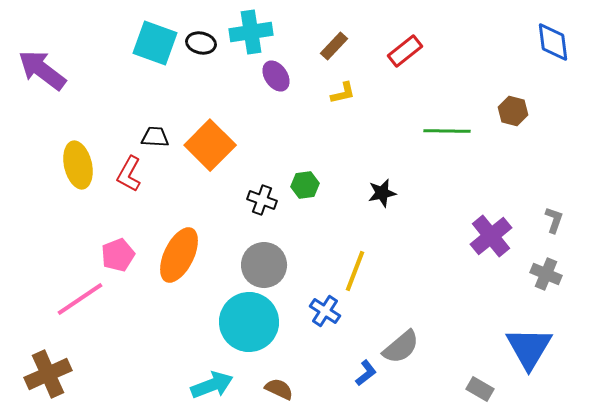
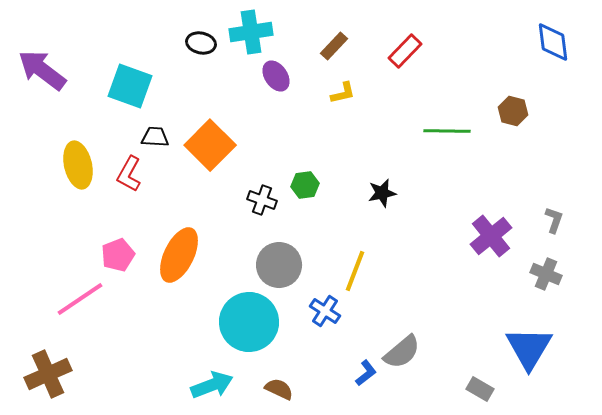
cyan square: moved 25 px left, 43 px down
red rectangle: rotated 8 degrees counterclockwise
gray circle: moved 15 px right
gray semicircle: moved 1 px right, 5 px down
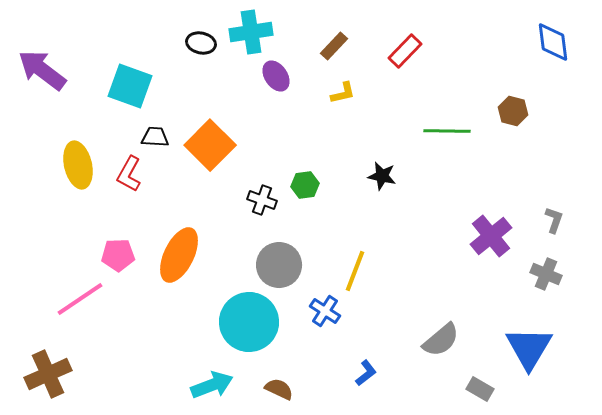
black star: moved 17 px up; rotated 24 degrees clockwise
pink pentagon: rotated 20 degrees clockwise
gray semicircle: moved 39 px right, 12 px up
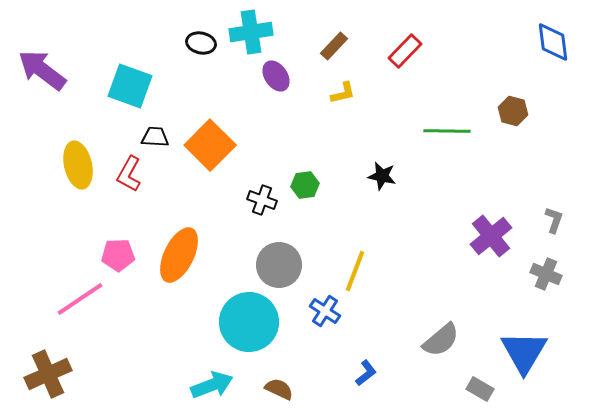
blue triangle: moved 5 px left, 4 px down
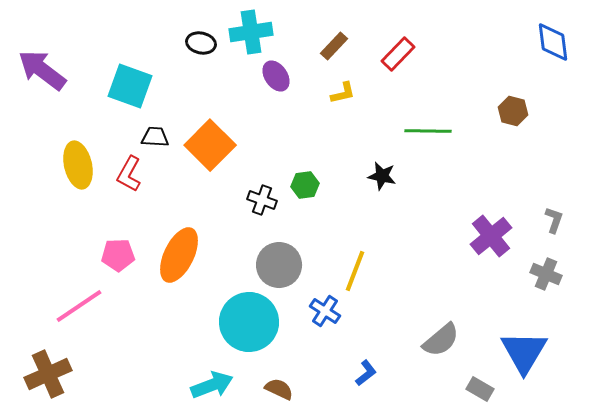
red rectangle: moved 7 px left, 3 px down
green line: moved 19 px left
pink line: moved 1 px left, 7 px down
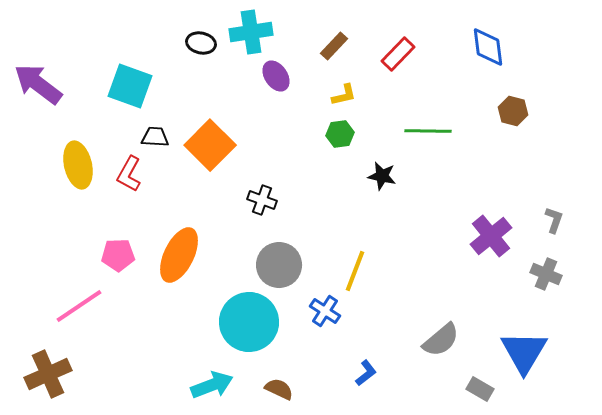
blue diamond: moved 65 px left, 5 px down
purple arrow: moved 4 px left, 14 px down
yellow L-shape: moved 1 px right, 2 px down
green hexagon: moved 35 px right, 51 px up
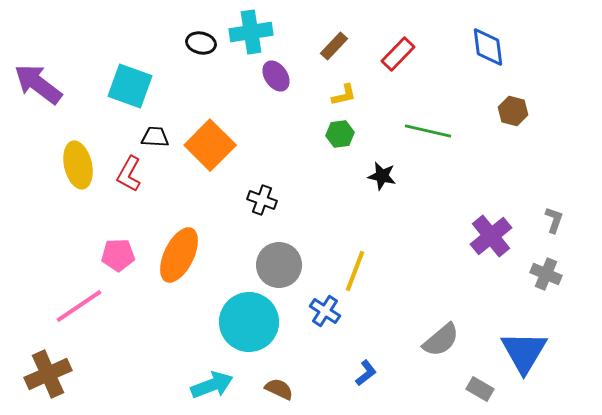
green line: rotated 12 degrees clockwise
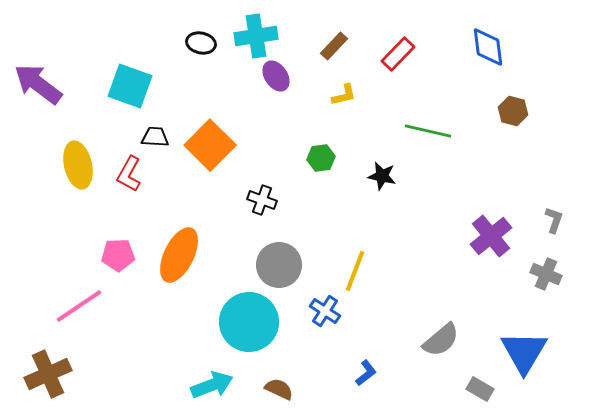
cyan cross: moved 5 px right, 4 px down
green hexagon: moved 19 px left, 24 px down
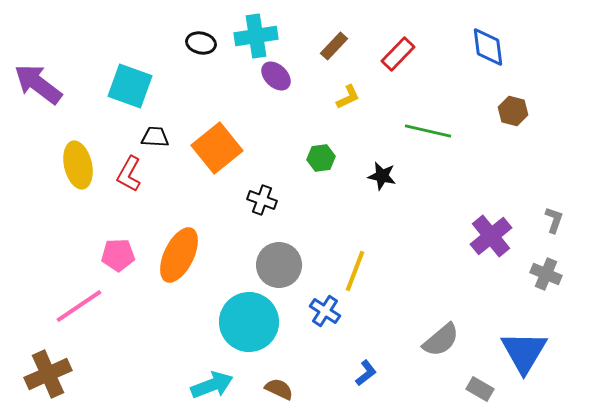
purple ellipse: rotated 12 degrees counterclockwise
yellow L-shape: moved 4 px right, 2 px down; rotated 12 degrees counterclockwise
orange square: moved 7 px right, 3 px down; rotated 6 degrees clockwise
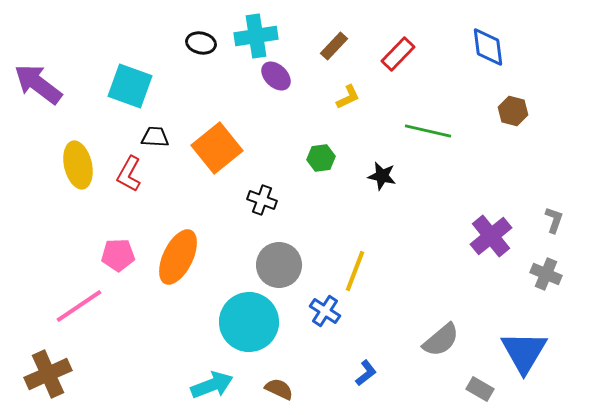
orange ellipse: moved 1 px left, 2 px down
